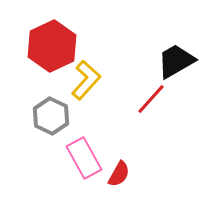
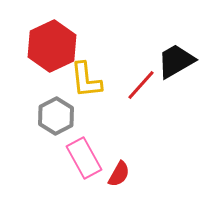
yellow L-shape: rotated 132 degrees clockwise
red line: moved 10 px left, 14 px up
gray hexagon: moved 5 px right; rotated 6 degrees clockwise
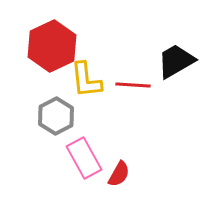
red line: moved 8 px left; rotated 52 degrees clockwise
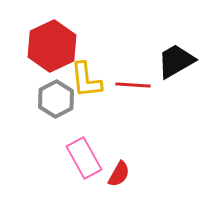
gray hexagon: moved 17 px up
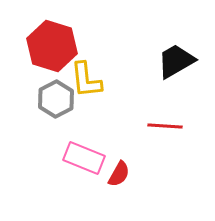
red hexagon: rotated 18 degrees counterclockwise
red line: moved 32 px right, 41 px down
pink rectangle: rotated 39 degrees counterclockwise
